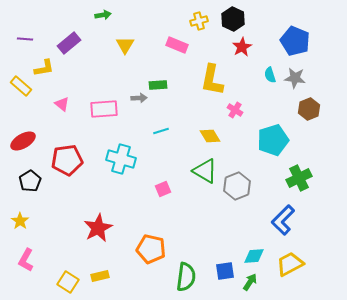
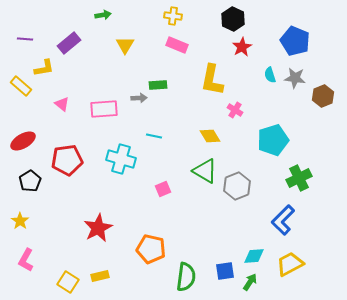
yellow cross at (199, 21): moved 26 px left, 5 px up; rotated 24 degrees clockwise
brown hexagon at (309, 109): moved 14 px right, 13 px up
cyan line at (161, 131): moved 7 px left, 5 px down; rotated 28 degrees clockwise
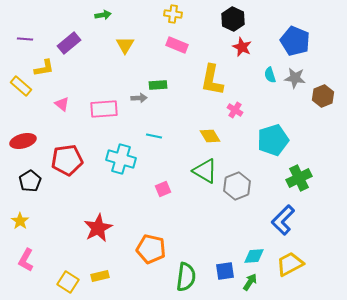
yellow cross at (173, 16): moved 2 px up
red star at (242, 47): rotated 18 degrees counterclockwise
red ellipse at (23, 141): rotated 15 degrees clockwise
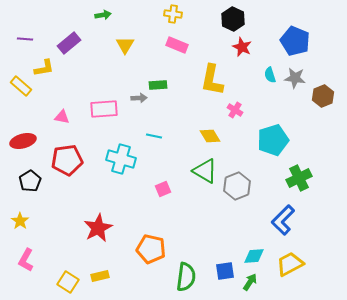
pink triangle at (62, 104): moved 13 px down; rotated 28 degrees counterclockwise
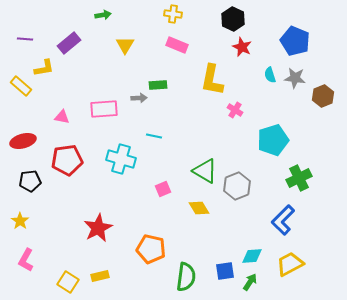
yellow diamond at (210, 136): moved 11 px left, 72 px down
black pentagon at (30, 181): rotated 25 degrees clockwise
cyan diamond at (254, 256): moved 2 px left
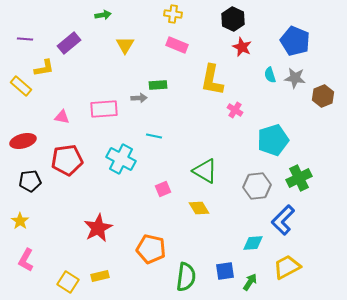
cyan cross at (121, 159): rotated 12 degrees clockwise
gray hexagon at (237, 186): moved 20 px right; rotated 16 degrees clockwise
cyan diamond at (252, 256): moved 1 px right, 13 px up
yellow trapezoid at (290, 264): moved 3 px left, 3 px down
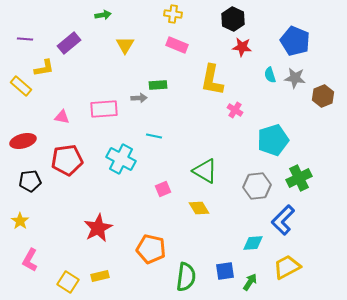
red star at (242, 47): rotated 18 degrees counterclockwise
pink L-shape at (26, 260): moved 4 px right
